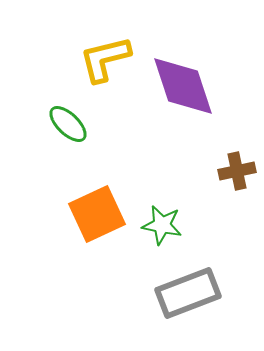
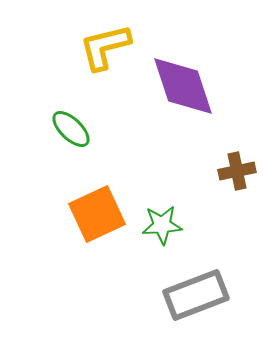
yellow L-shape: moved 12 px up
green ellipse: moved 3 px right, 5 px down
green star: rotated 15 degrees counterclockwise
gray rectangle: moved 8 px right, 2 px down
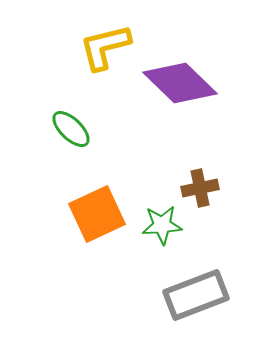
purple diamond: moved 3 px left, 3 px up; rotated 28 degrees counterclockwise
brown cross: moved 37 px left, 17 px down
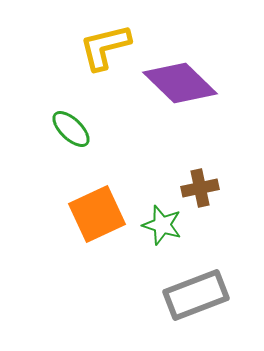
green star: rotated 21 degrees clockwise
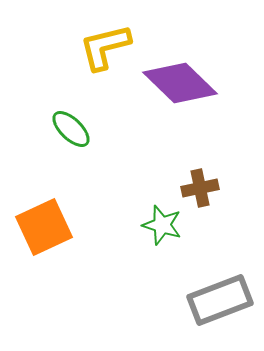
orange square: moved 53 px left, 13 px down
gray rectangle: moved 24 px right, 5 px down
